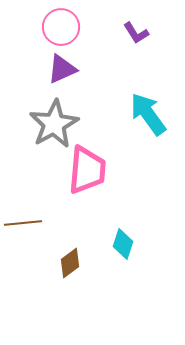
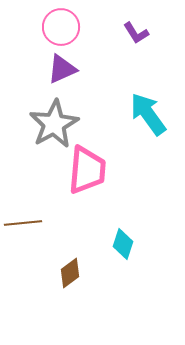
brown diamond: moved 10 px down
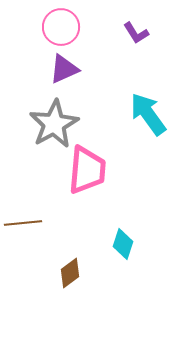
purple triangle: moved 2 px right
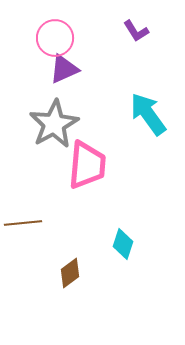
pink circle: moved 6 px left, 11 px down
purple L-shape: moved 2 px up
pink trapezoid: moved 5 px up
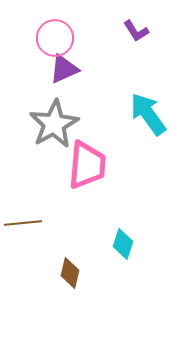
brown diamond: rotated 40 degrees counterclockwise
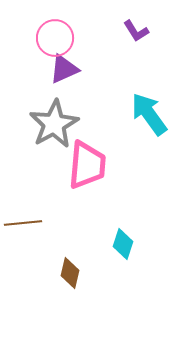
cyan arrow: moved 1 px right
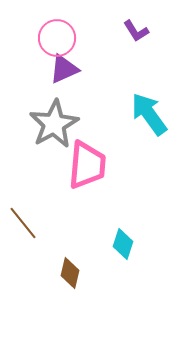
pink circle: moved 2 px right
brown line: rotated 57 degrees clockwise
